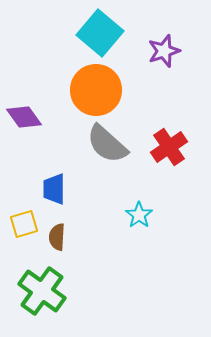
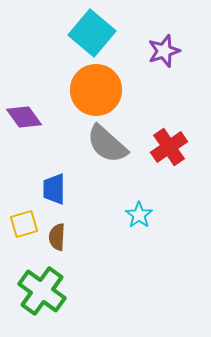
cyan square: moved 8 px left
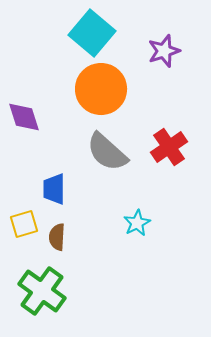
orange circle: moved 5 px right, 1 px up
purple diamond: rotated 18 degrees clockwise
gray semicircle: moved 8 px down
cyan star: moved 2 px left, 8 px down; rotated 8 degrees clockwise
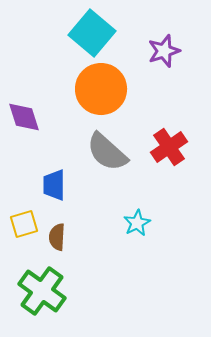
blue trapezoid: moved 4 px up
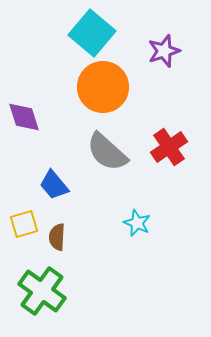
orange circle: moved 2 px right, 2 px up
blue trapezoid: rotated 40 degrees counterclockwise
cyan star: rotated 20 degrees counterclockwise
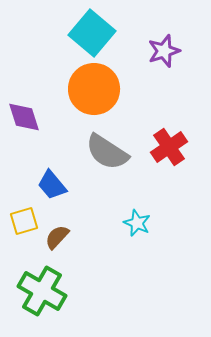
orange circle: moved 9 px left, 2 px down
gray semicircle: rotated 9 degrees counterclockwise
blue trapezoid: moved 2 px left
yellow square: moved 3 px up
brown semicircle: rotated 40 degrees clockwise
green cross: rotated 6 degrees counterclockwise
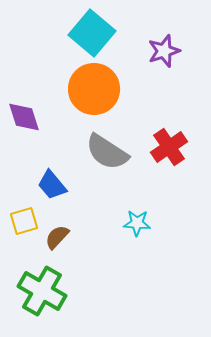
cyan star: rotated 20 degrees counterclockwise
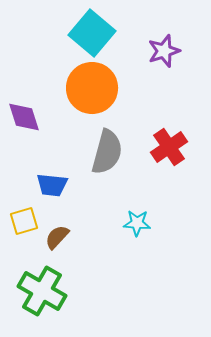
orange circle: moved 2 px left, 1 px up
gray semicircle: rotated 108 degrees counterclockwise
blue trapezoid: rotated 44 degrees counterclockwise
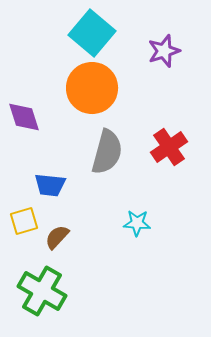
blue trapezoid: moved 2 px left
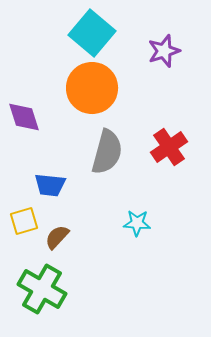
green cross: moved 2 px up
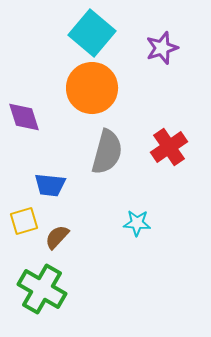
purple star: moved 2 px left, 3 px up
